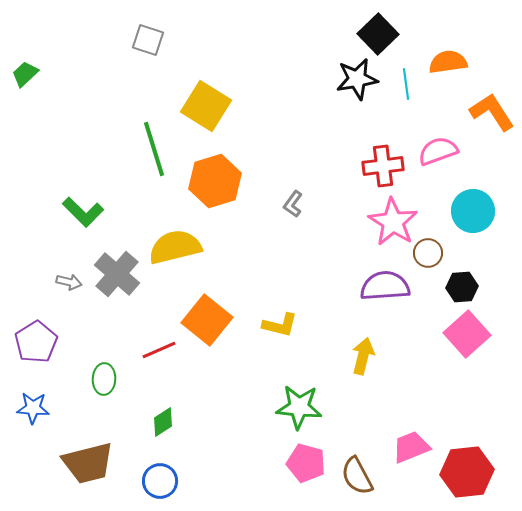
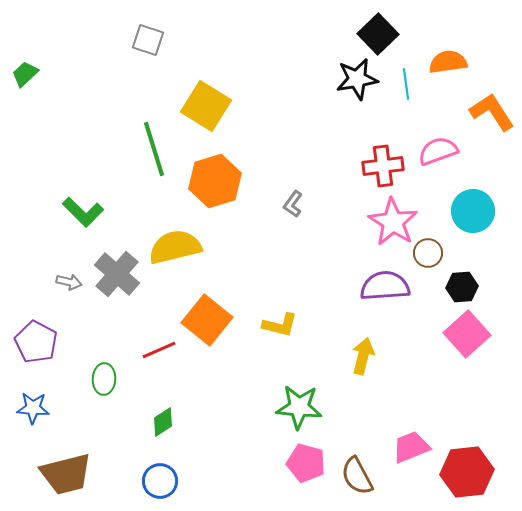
purple pentagon: rotated 12 degrees counterclockwise
brown trapezoid: moved 22 px left, 11 px down
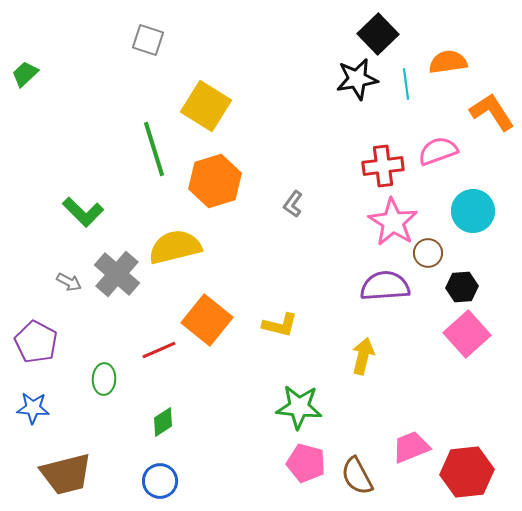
gray arrow: rotated 15 degrees clockwise
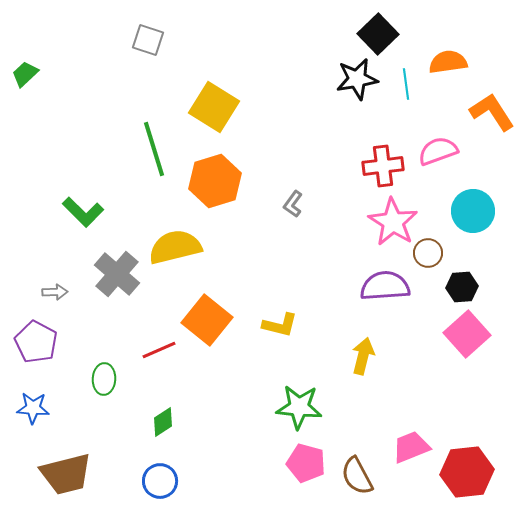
yellow square: moved 8 px right, 1 px down
gray arrow: moved 14 px left, 10 px down; rotated 30 degrees counterclockwise
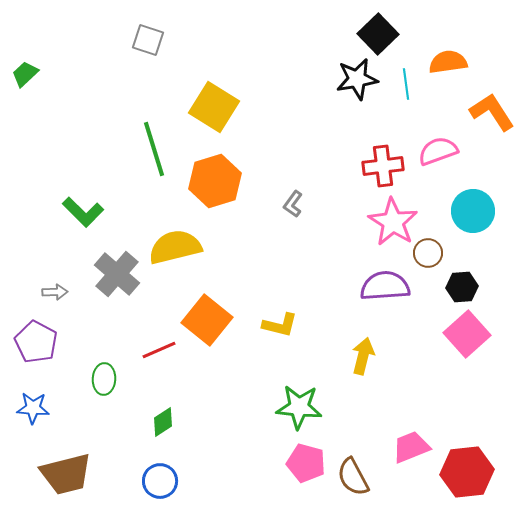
brown semicircle: moved 4 px left, 1 px down
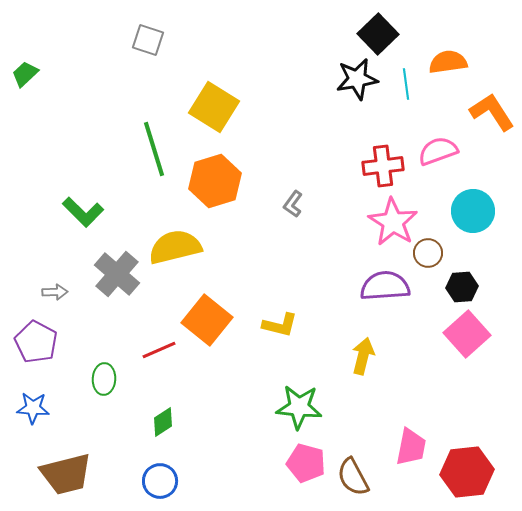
pink trapezoid: rotated 123 degrees clockwise
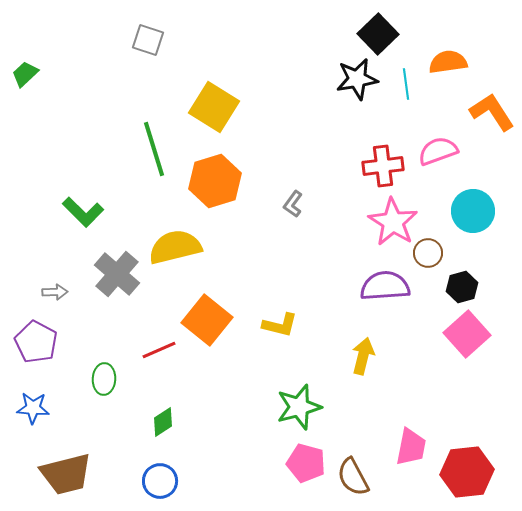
black hexagon: rotated 12 degrees counterclockwise
green star: rotated 21 degrees counterclockwise
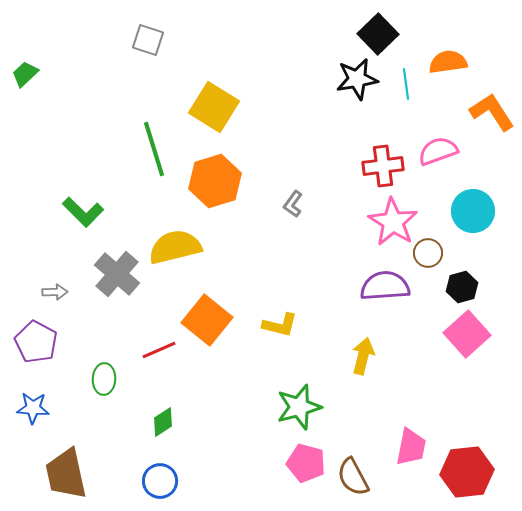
brown trapezoid: rotated 92 degrees clockwise
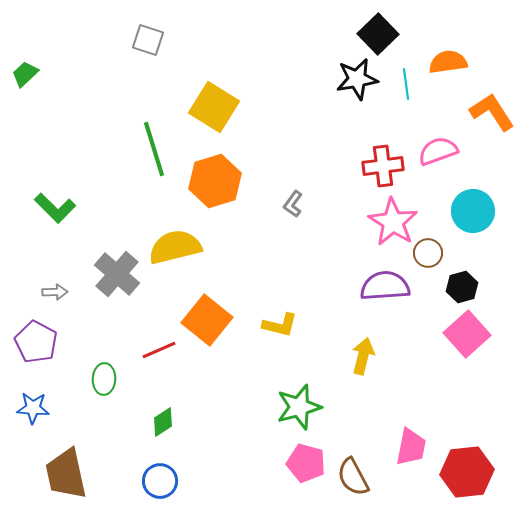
green L-shape: moved 28 px left, 4 px up
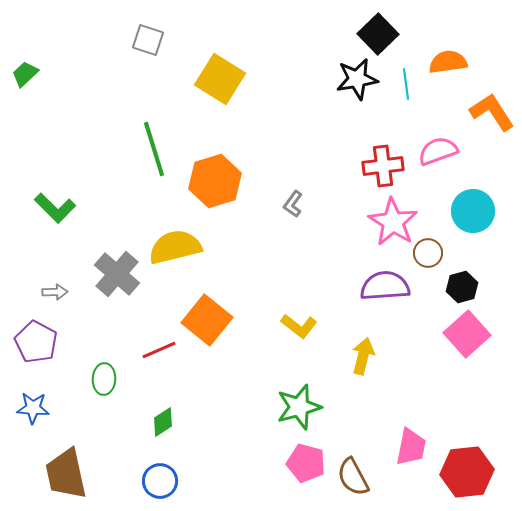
yellow square: moved 6 px right, 28 px up
yellow L-shape: moved 19 px right, 1 px down; rotated 24 degrees clockwise
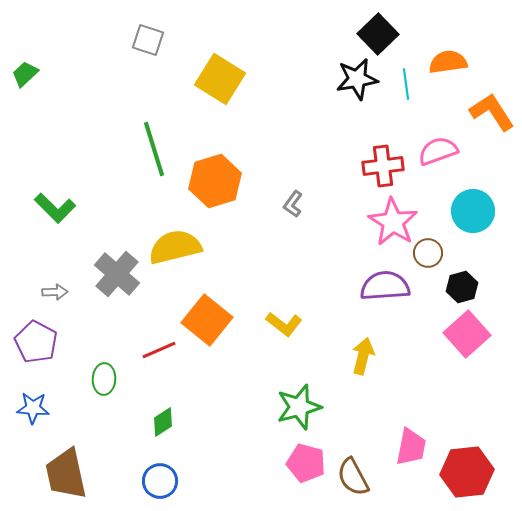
yellow L-shape: moved 15 px left, 2 px up
